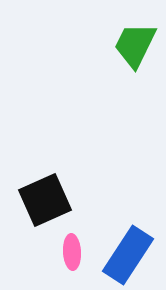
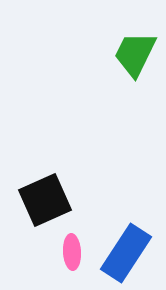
green trapezoid: moved 9 px down
blue rectangle: moved 2 px left, 2 px up
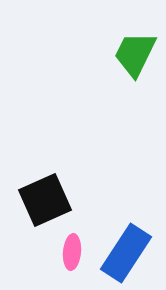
pink ellipse: rotated 8 degrees clockwise
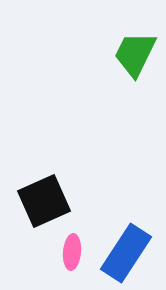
black square: moved 1 px left, 1 px down
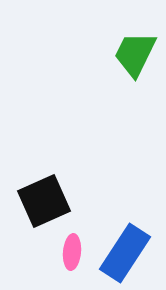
blue rectangle: moved 1 px left
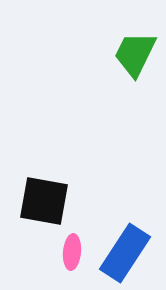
black square: rotated 34 degrees clockwise
